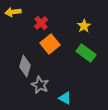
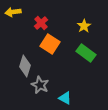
orange square: rotated 18 degrees counterclockwise
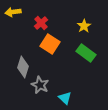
gray diamond: moved 2 px left, 1 px down
cyan triangle: rotated 16 degrees clockwise
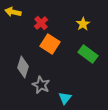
yellow arrow: rotated 21 degrees clockwise
yellow star: moved 1 px left, 2 px up
green rectangle: moved 2 px right, 1 px down
gray star: moved 1 px right
cyan triangle: rotated 24 degrees clockwise
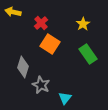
green rectangle: rotated 18 degrees clockwise
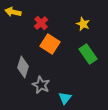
yellow star: rotated 16 degrees counterclockwise
